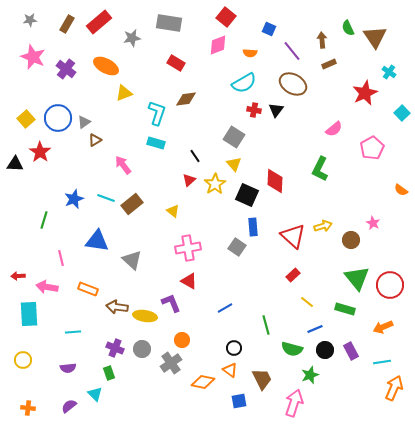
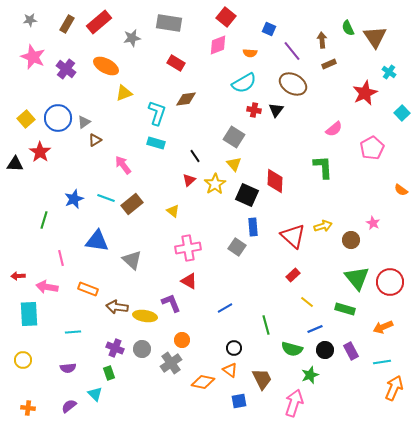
green L-shape at (320, 169): moved 3 px right, 2 px up; rotated 150 degrees clockwise
red circle at (390, 285): moved 3 px up
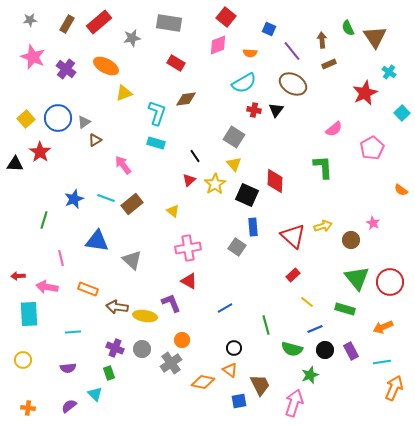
brown trapezoid at (262, 379): moved 2 px left, 6 px down
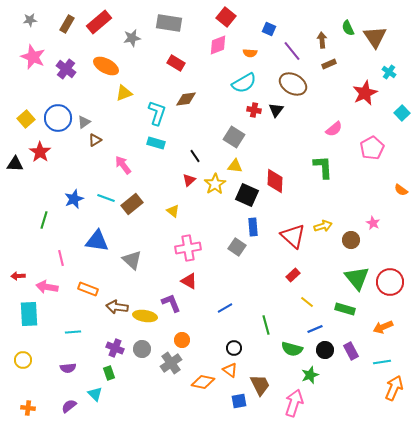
yellow triangle at (234, 164): moved 1 px right, 2 px down; rotated 42 degrees counterclockwise
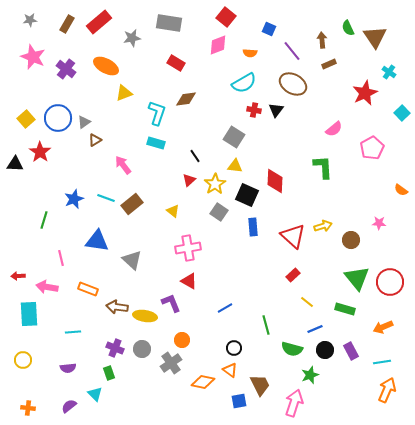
pink star at (373, 223): moved 6 px right; rotated 24 degrees counterclockwise
gray square at (237, 247): moved 18 px left, 35 px up
orange arrow at (394, 388): moved 7 px left, 2 px down
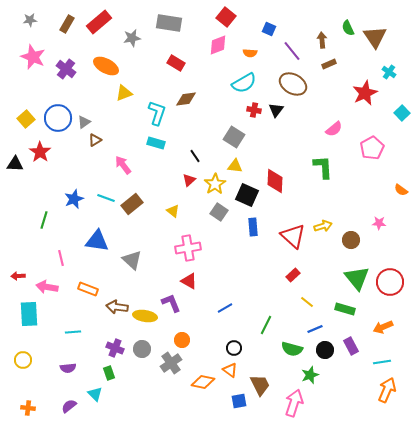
green line at (266, 325): rotated 42 degrees clockwise
purple rectangle at (351, 351): moved 5 px up
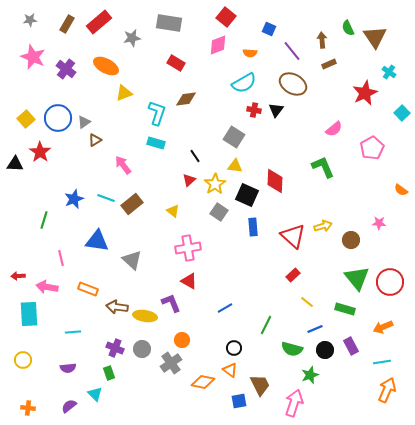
green L-shape at (323, 167): rotated 20 degrees counterclockwise
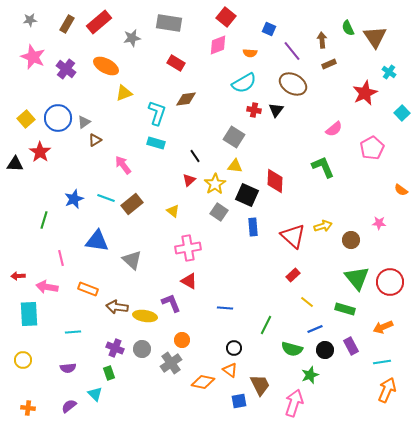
blue line at (225, 308): rotated 35 degrees clockwise
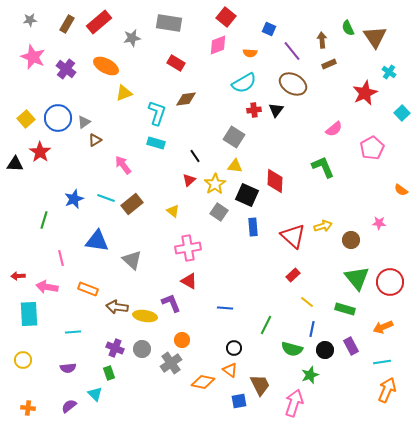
red cross at (254, 110): rotated 16 degrees counterclockwise
blue line at (315, 329): moved 3 px left; rotated 56 degrees counterclockwise
